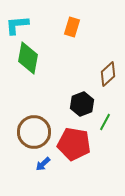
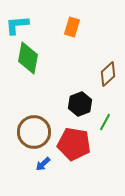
black hexagon: moved 2 px left
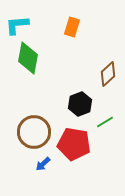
green line: rotated 30 degrees clockwise
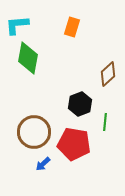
green line: rotated 54 degrees counterclockwise
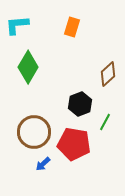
green diamond: moved 9 px down; rotated 20 degrees clockwise
green line: rotated 24 degrees clockwise
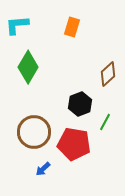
blue arrow: moved 5 px down
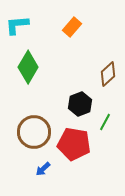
orange rectangle: rotated 24 degrees clockwise
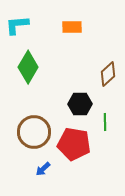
orange rectangle: rotated 48 degrees clockwise
black hexagon: rotated 20 degrees clockwise
green line: rotated 30 degrees counterclockwise
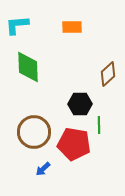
green diamond: rotated 32 degrees counterclockwise
green line: moved 6 px left, 3 px down
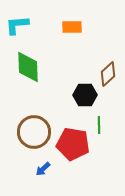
black hexagon: moved 5 px right, 9 px up
red pentagon: moved 1 px left
